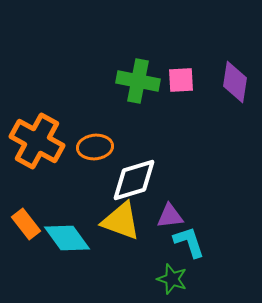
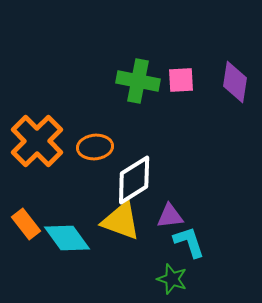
orange cross: rotated 16 degrees clockwise
white diamond: rotated 15 degrees counterclockwise
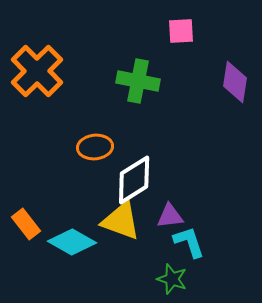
pink square: moved 49 px up
orange cross: moved 70 px up
cyan diamond: moved 5 px right, 4 px down; rotated 24 degrees counterclockwise
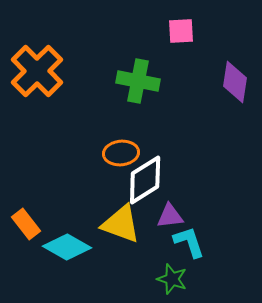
orange ellipse: moved 26 px right, 6 px down
white diamond: moved 11 px right
yellow triangle: moved 3 px down
cyan diamond: moved 5 px left, 5 px down
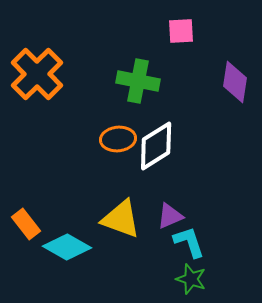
orange cross: moved 3 px down
orange ellipse: moved 3 px left, 14 px up
white diamond: moved 11 px right, 34 px up
purple triangle: rotated 16 degrees counterclockwise
yellow triangle: moved 5 px up
green star: moved 19 px right
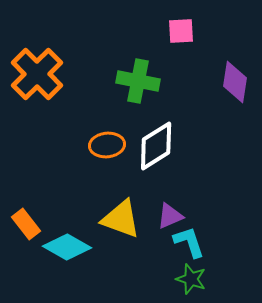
orange ellipse: moved 11 px left, 6 px down
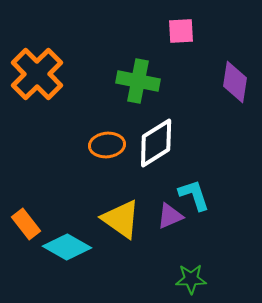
white diamond: moved 3 px up
yellow triangle: rotated 15 degrees clockwise
cyan L-shape: moved 5 px right, 47 px up
green star: rotated 20 degrees counterclockwise
